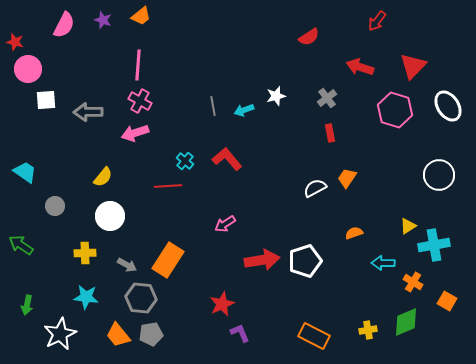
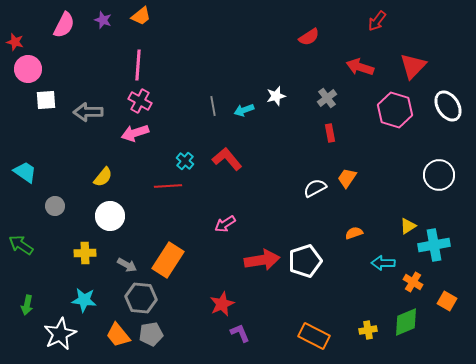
cyan star at (86, 297): moved 2 px left, 3 px down
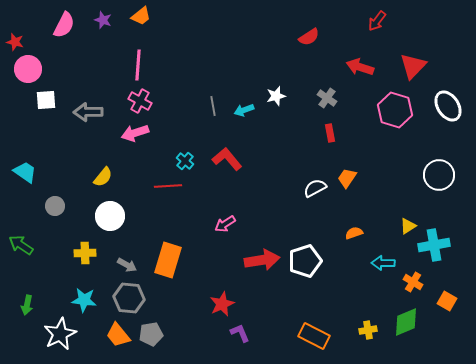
gray cross at (327, 98): rotated 18 degrees counterclockwise
orange rectangle at (168, 260): rotated 16 degrees counterclockwise
gray hexagon at (141, 298): moved 12 px left
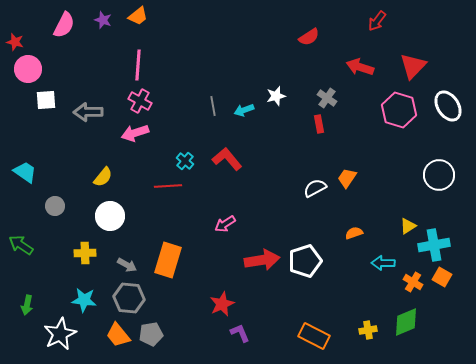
orange trapezoid at (141, 16): moved 3 px left
pink hexagon at (395, 110): moved 4 px right
red rectangle at (330, 133): moved 11 px left, 9 px up
orange square at (447, 301): moved 5 px left, 24 px up
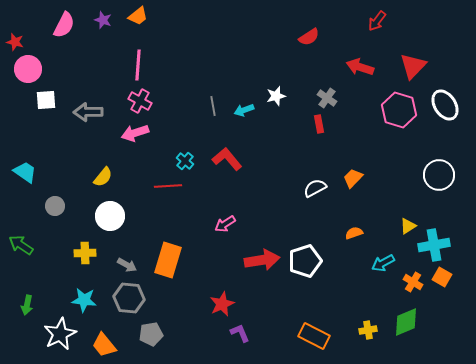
white ellipse at (448, 106): moved 3 px left, 1 px up
orange trapezoid at (347, 178): moved 6 px right; rotated 10 degrees clockwise
cyan arrow at (383, 263): rotated 30 degrees counterclockwise
orange trapezoid at (118, 335): moved 14 px left, 10 px down
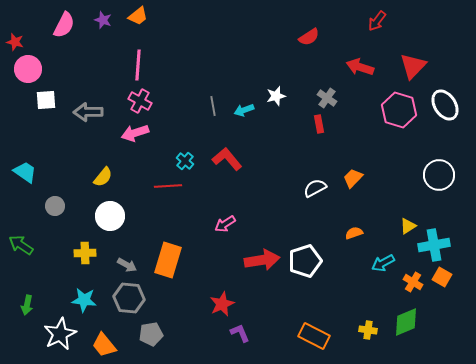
yellow cross at (368, 330): rotated 18 degrees clockwise
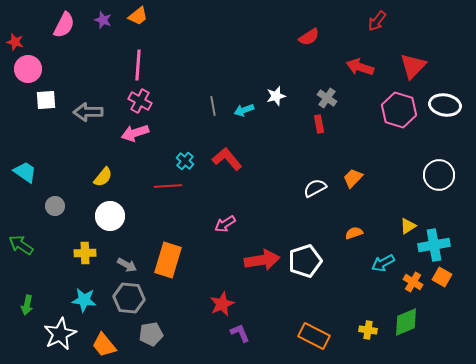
white ellipse at (445, 105): rotated 48 degrees counterclockwise
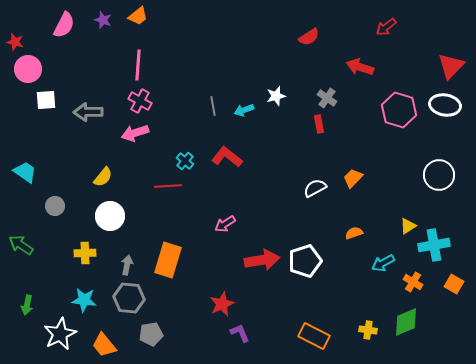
red arrow at (377, 21): moved 9 px right, 6 px down; rotated 15 degrees clockwise
red triangle at (413, 66): moved 38 px right
red L-shape at (227, 159): moved 2 px up; rotated 12 degrees counterclockwise
gray arrow at (127, 265): rotated 108 degrees counterclockwise
orange square at (442, 277): moved 12 px right, 7 px down
